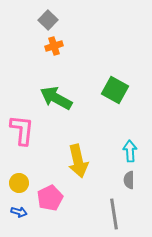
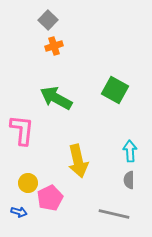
yellow circle: moved 9 px right
gray line: rotated 68 degrees counterclockwise
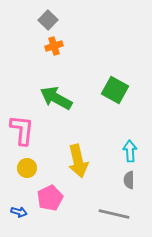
yellow circle: moved 1 px left, 15 px up
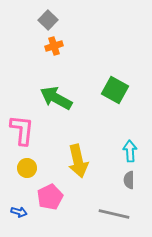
pink pentagon: moved 1 px up
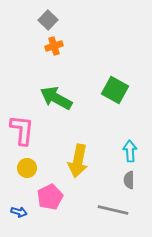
yellow arrow: rotated 24 degrees clockwise
gray line: moved 1 px left, 4 px up
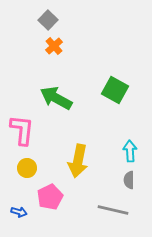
orange cross: rotated 24 degrees counterclockwise
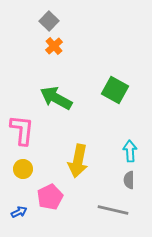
gray square: moved 1 px right, 1 px down
yellow circle: moved 4 px left, 1 px down
blue arrow: rotated 42 degrees counterclockwise
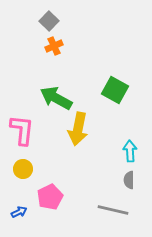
orange cross: rotated 18 degrees clockwise
yellow arrow: moved 32 px up
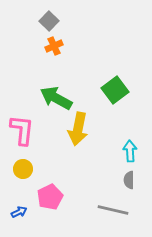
green square: rotated 24 degrees clockwise
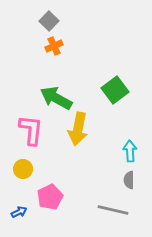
pink L-shape: moved 9 px right
